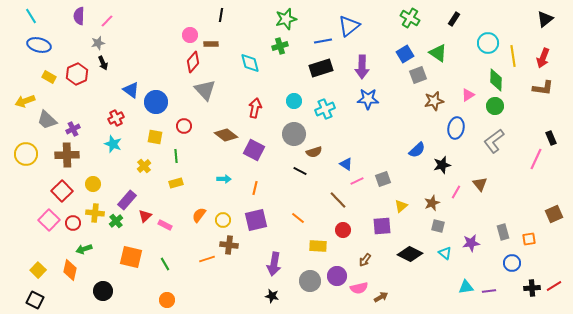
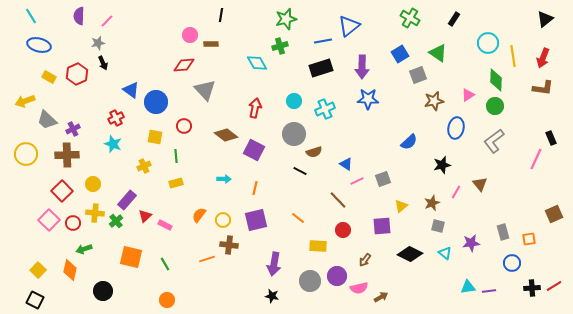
blue square at (405, 54): moved 5 px left
red diamond at (193, 62): moved 9 px left, 3 px down; rotated 45 degrees clockwise
cyan diamond at (250, 63): moved 7 px right; rotated 15 degrees counterclockwise
blue semicircle at (417, 150): moved 8 px left, 8 px up
yellow cross at (144, 166): rotated 16 degrees clockwise
cyan triangle at (466, 287): moved 2 px right
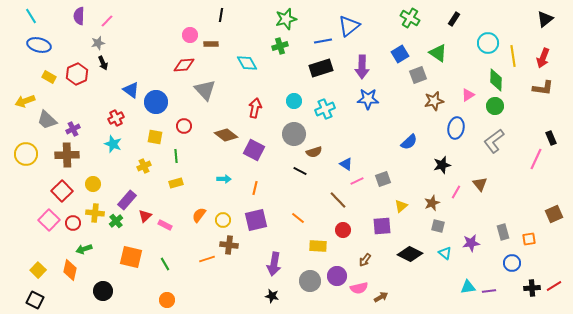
cyan diamond at (257, 63): moved 10 px left
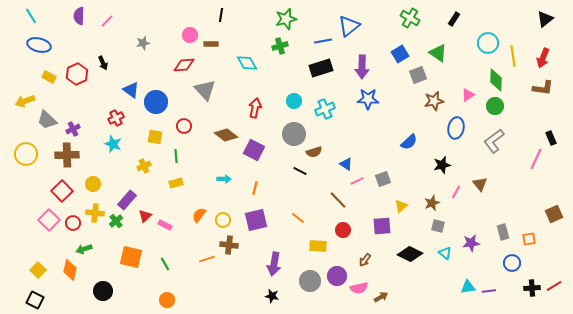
gray star at (98, 43): moved 45 px right
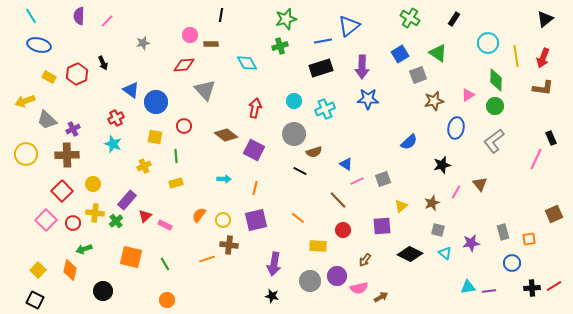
yellow line at (513, 56): moved 3 px right
pink square at (49, 220): moved 3 px left
gray square at (438, 226): moved 4 px down
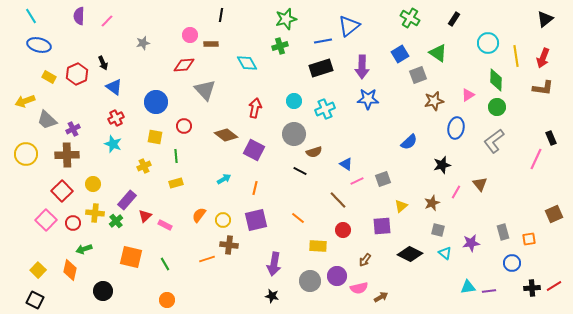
blue triangle at (131, 90): moved 17 px left, 3 px up
green circle at (495, 106): moved 2 px right, 1 px down
cyan arrow at (224, 179): rotated 32 degrees counterclockwise
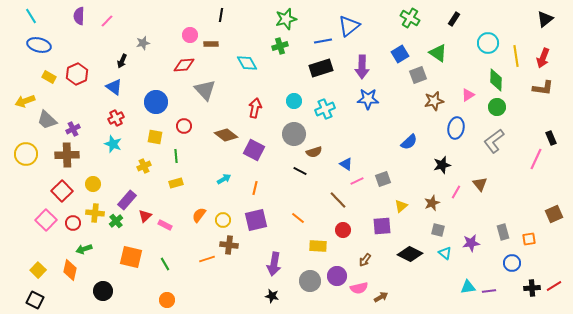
black arrow at (103, 63): moved 19 px right, 2 px up; rotated 48 degrees clockwise
